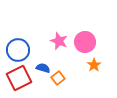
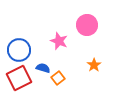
pink circle: moved 2 px right, 17 px up
blue circle: moved 1 px right
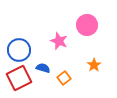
orange square: moved 6 px right
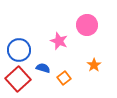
red square: moved 1 px left, 1 px down; rotated 15 degrees counterclockwise
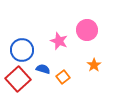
pink circle: moved 5 px down
blue circle: moved 3 px right
blue semicircle: moved 1 px down
orange square: moved 1 px left, 1 px up
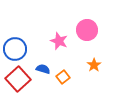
blue circle: moved 7 px left, 1 px up
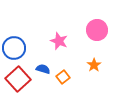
pink circle: moved 10 px right
blue circle: moved 1 px left, 1 px up
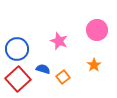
blue circle: moved 3 px right, 1 px down
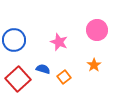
pink star: moved 1 px down
blue circle: moved 3 px left, 9 px up
orange square: moved 1 px right
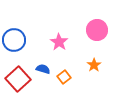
pink star: rotated 12 degrees clockwise
